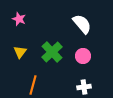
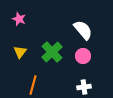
white semicircle: moved 1 px right, 6 px down
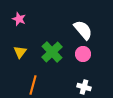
pink circle: moved 2 px up
white cross: rotated 24 degrees clockwise
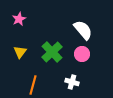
pink star: rotated 24 degrees clockwise
pink circle: moved 1 px left
white cross: moved 12 px left, 5 px up
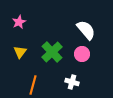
pink star: moved 3 px down
white semicircle: moved 3 px right
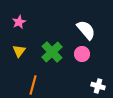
yellow triangle: moved 1 px left, 1 px up
white cross: moved 26 px right, 4 px down
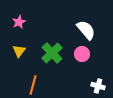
green cross: moved 1 px down
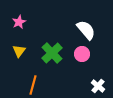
white cross: rotated 24 degrees clockwise
